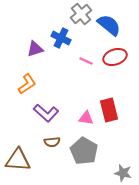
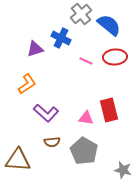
red ellipse: rotated 15 degrees clockwise
gray star: moved 3 px up
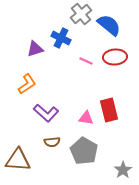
gray star: rotated 24 degrees clockwise
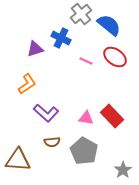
red ellipse: rotated 40 degrees clockwise
red rectangle: moved 3 px right, 6 px down; rotated 30 degrees counterclockwise
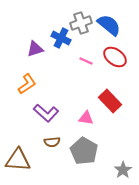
gray cross: moved 9 px down; rotated 20 degrees clockwise
red rectangle: moved 2 px left, 15 px up
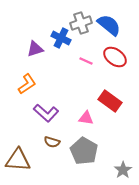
red rectangle: rotated 10 degrees counterclockwise
brown semicircle: rotated 21 degrees clockwise
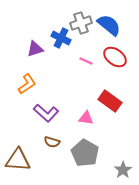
gray pentagon: moved 1 px right, 2 px down
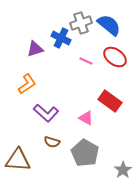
pink triangle: rotated 21 degrees clockwise
